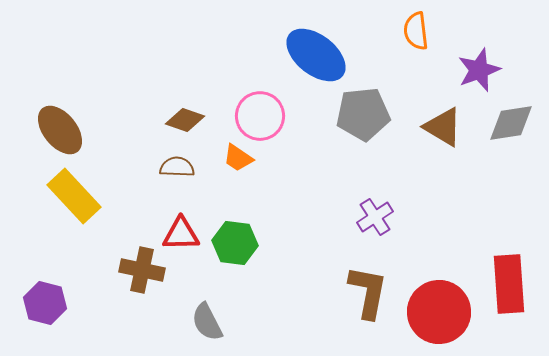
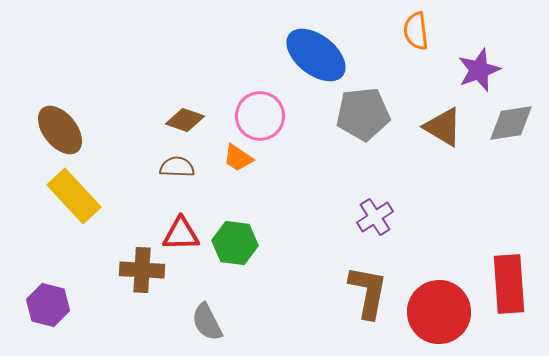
brown cross: rotated 9 degrees counterclockwise
purple hexagon: moved 3 px right, 2 px down
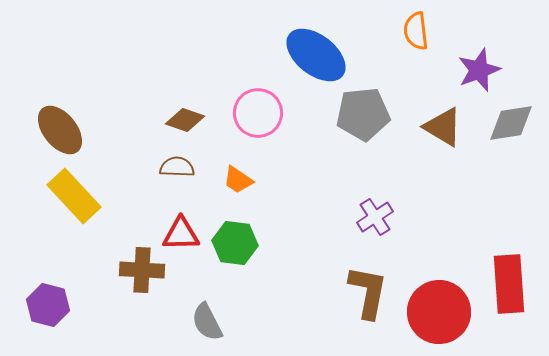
pink circle: moved 2 px left, 3 px up
orange trapezoid: moved 22 px down
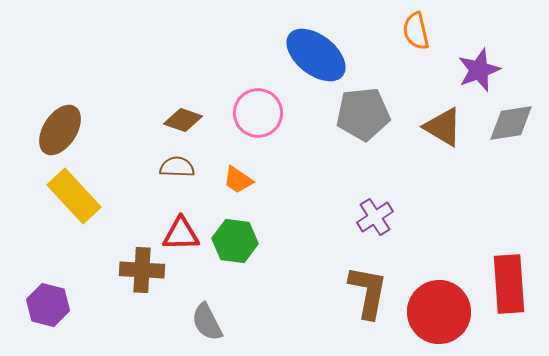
orange semicircle: rotated 6 degrees counterclockwise
brown diamond: moved 2 px left
brown ellipse: rotated 72 degrees clockwise
green hexagon: moved 2 px up
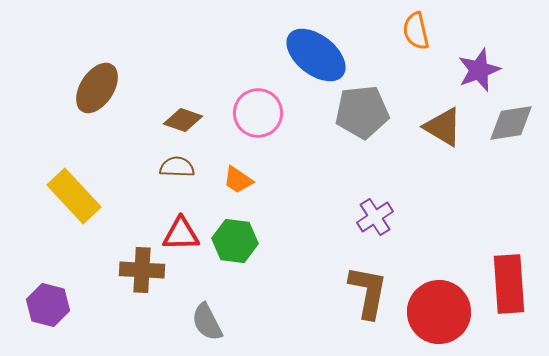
gray pentagon: moved 1 px left, 2 px up
brown ellipse: moved 37 px right, 42 px up
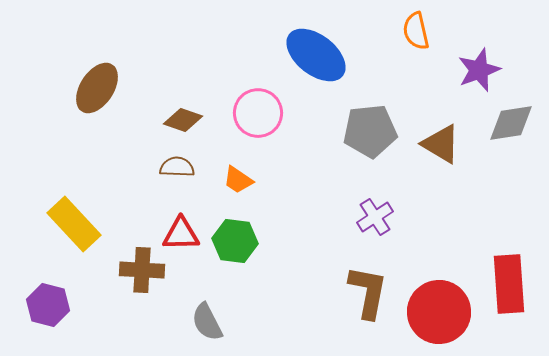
gray pentagon: moved 8 px right, 19 px down
brown triangle: moved 2 px left, 17 px down
yellow rectangle: moved 28 px down
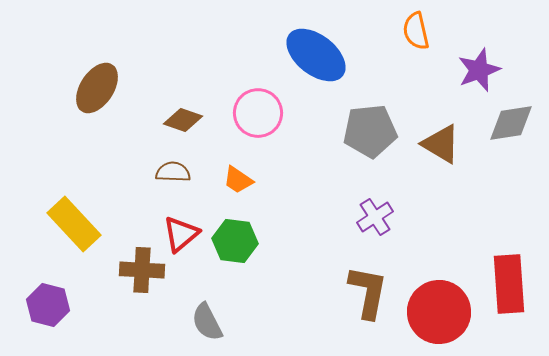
brown semicircle: moved 4 px left, 5 px down
red triangle: rotated 39 degrees counterclockwise
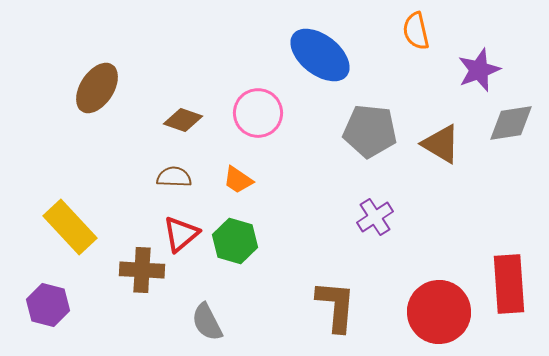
blue ellipse: moved 4 px right
gray pentagon: rotated 12 degrees clockwise
brown semicircle: moved 1 px right, 5 px down
yellow rectangle: moved 4 px left, 3 px down
green hexagon: rotated 9 degrees clockwise
brown L-shape: moved 32 px left, 14 px down; rotated 6 degrees counterclockwise
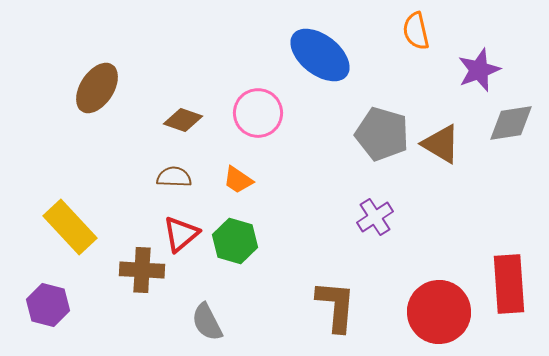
gray pentagon: moved 12 px right, 3 px down; rotated 10 degrees clockwise
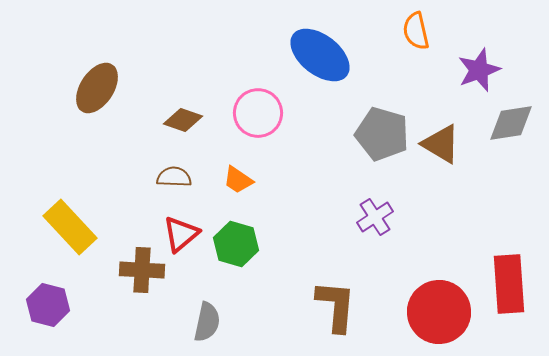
green hexagon: moved 1 px right, 3 px down
gray semicircle: rotated 141 degrees counterclockwise
